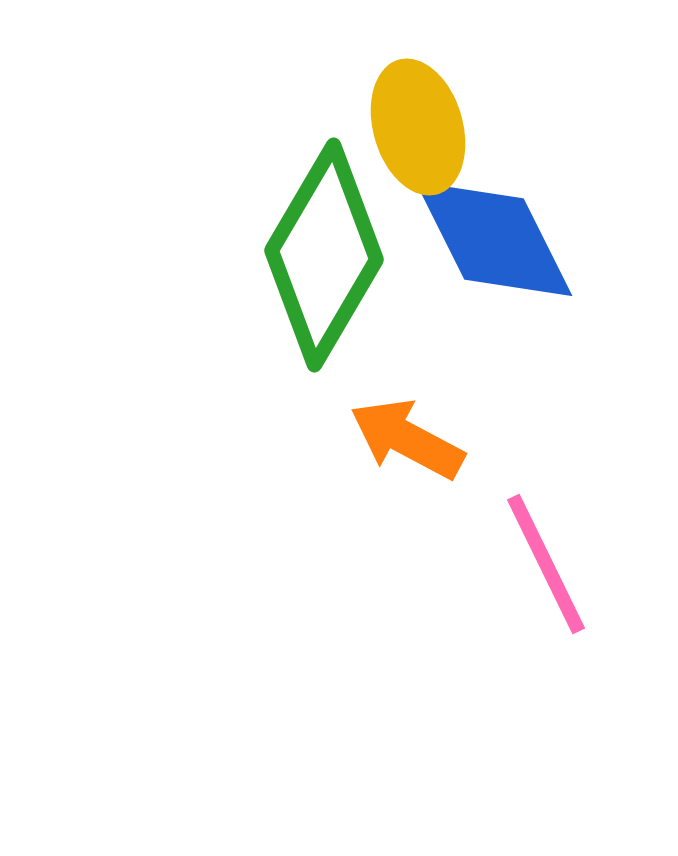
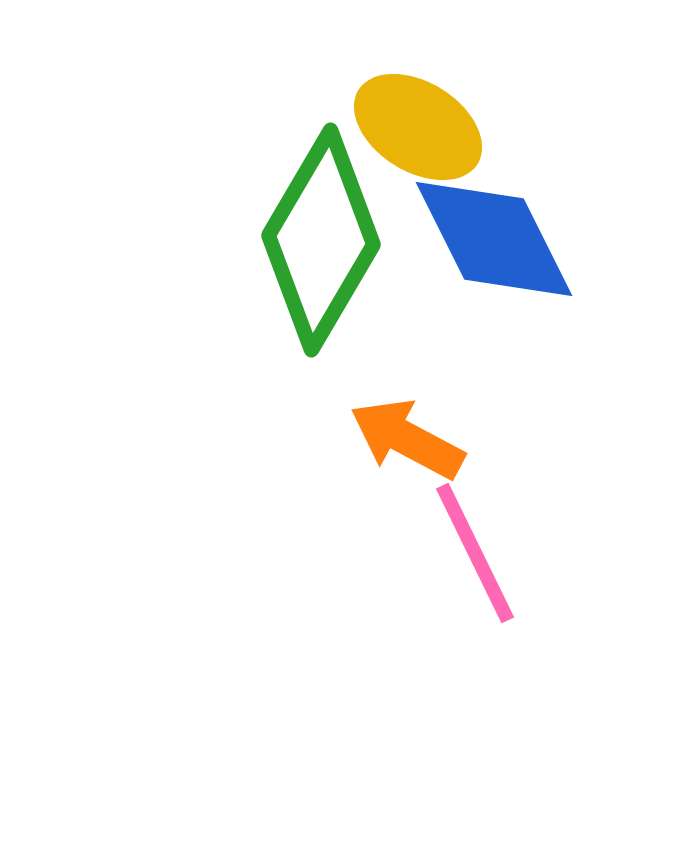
yellow ellipse: rotated 42 degrees counterclockwise
green diamond: moved 3 px left, 15 px up
pink line: moved 71 px left, 11 px up
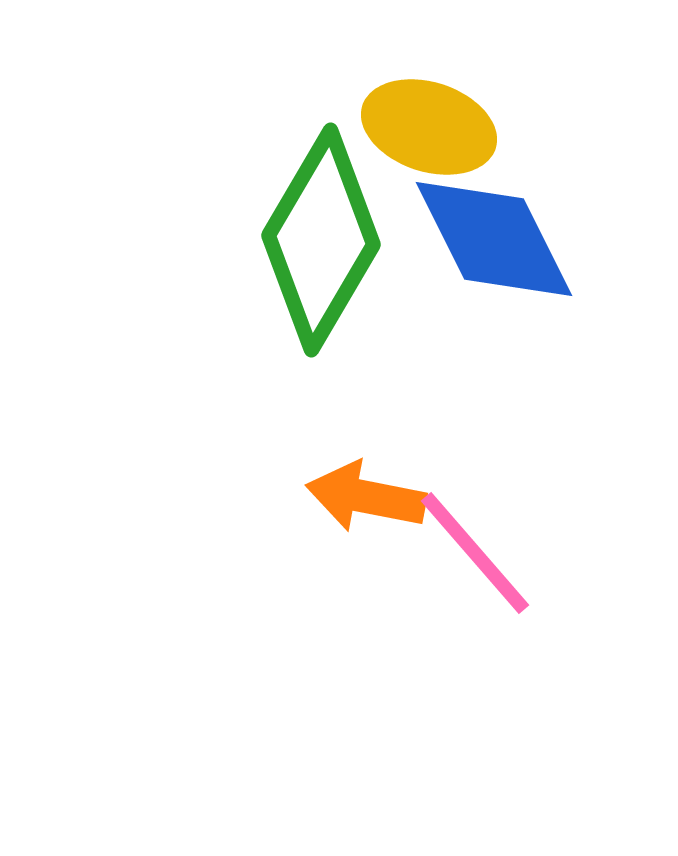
yellow ellipse: moved 11 px right; rotated 14 degrees counterclockwise
orange arrow: moved 41 px left, 58 px down; rotated 17 degrees counterclockwise
pink line: rotated 15 degrees counterclockwise
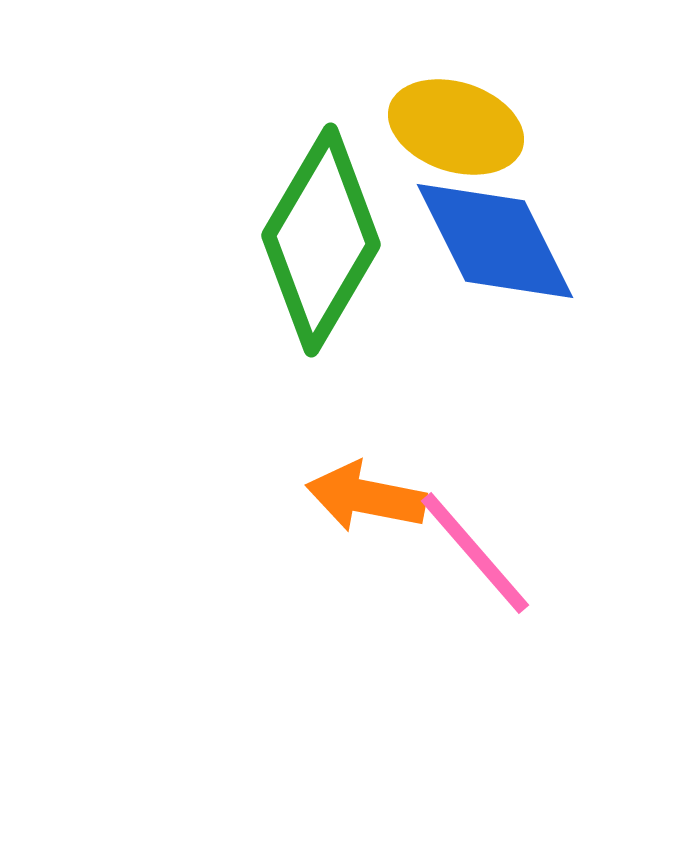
yellow ellipse: moved 27 px right
blue diamond: moved 1 px right, 2 px down
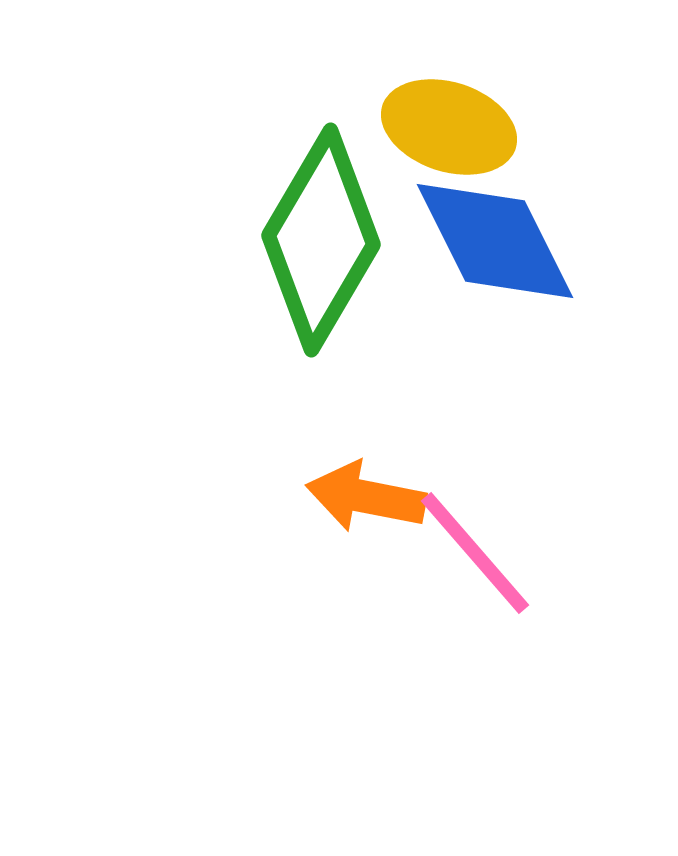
yellow ellipse: moved 7 px left
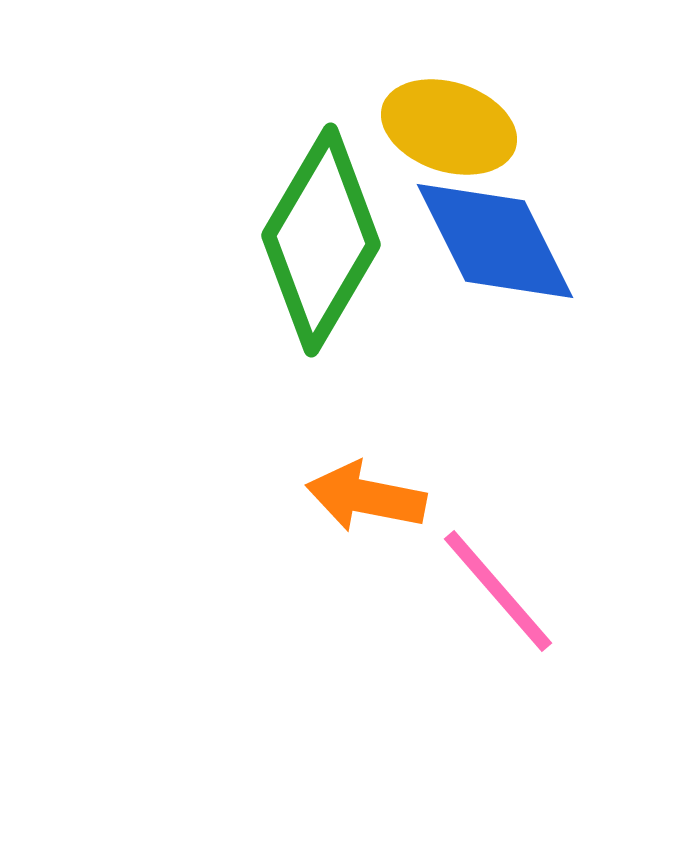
pink line: moved 23 px right, 38 px down
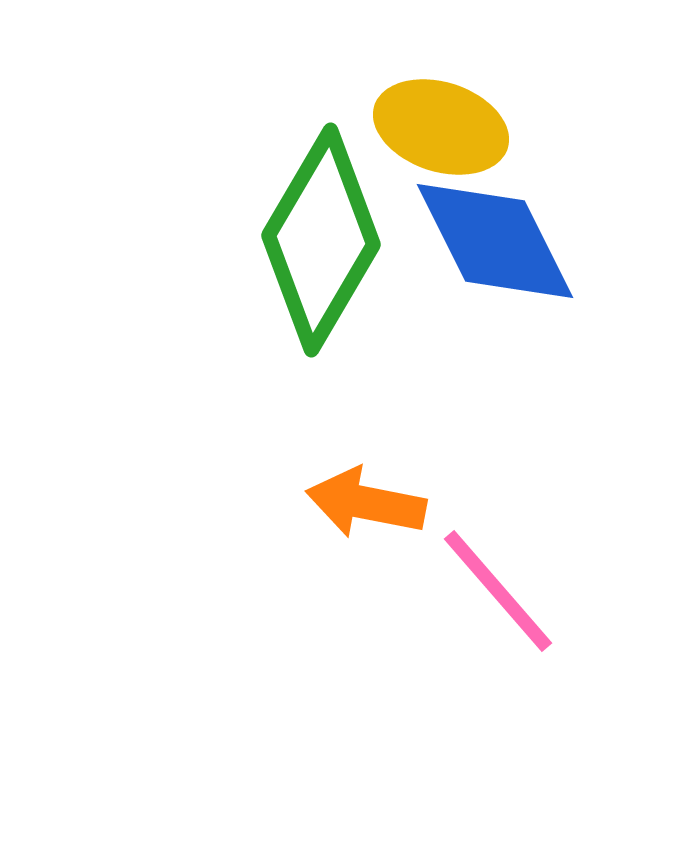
yellow ellipse: moved 8 px left
orange arrow: moved 6 px down
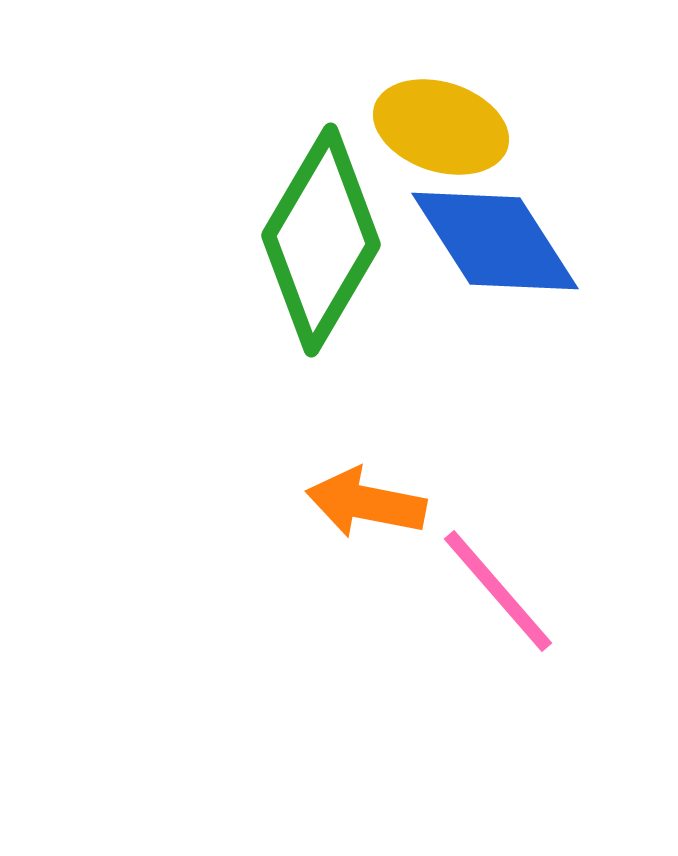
blue diamond: rotated 6 degrees counterclockwise
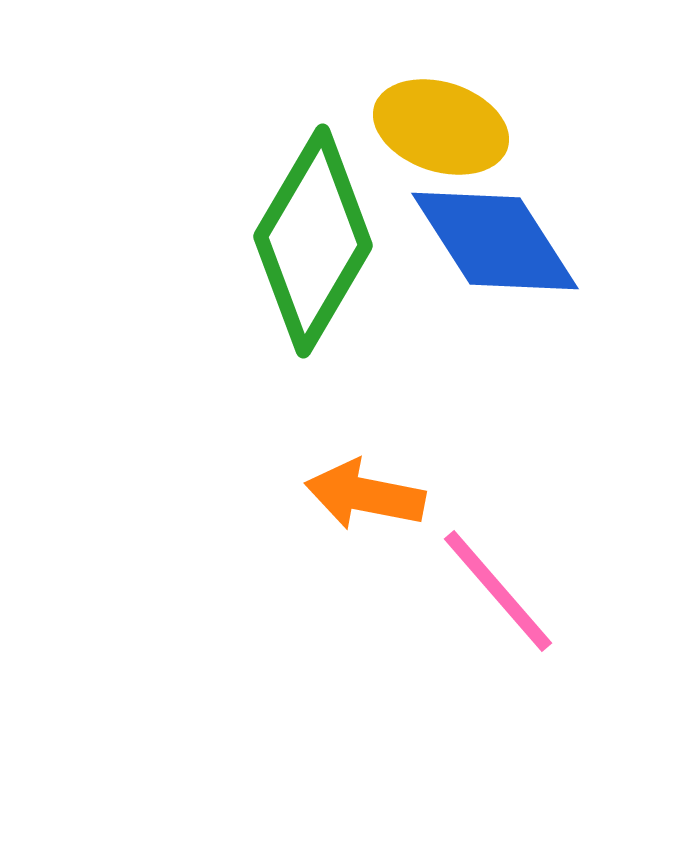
green diamond: moved 8 px left, 1 px down
orange arrow: moved 1 px left, 8 px up
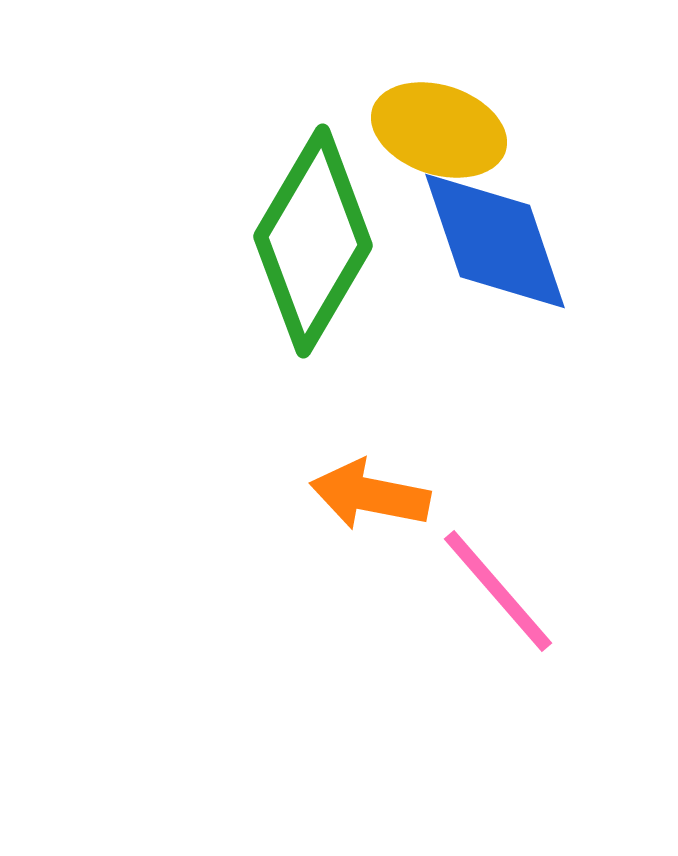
yellow ellipse: moved 2 px left, 3 px down
blue diamond: rotated 14 degrees clockwise
orange arrow: moved 5 px right
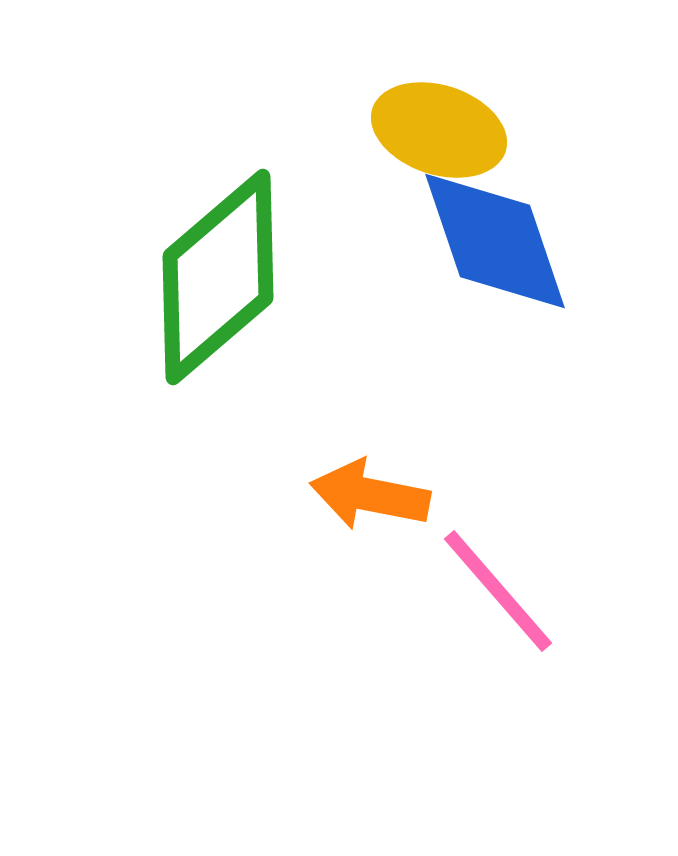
green diamond: moved 95 px left, 36 px down; rotated 19 degrees clockwise
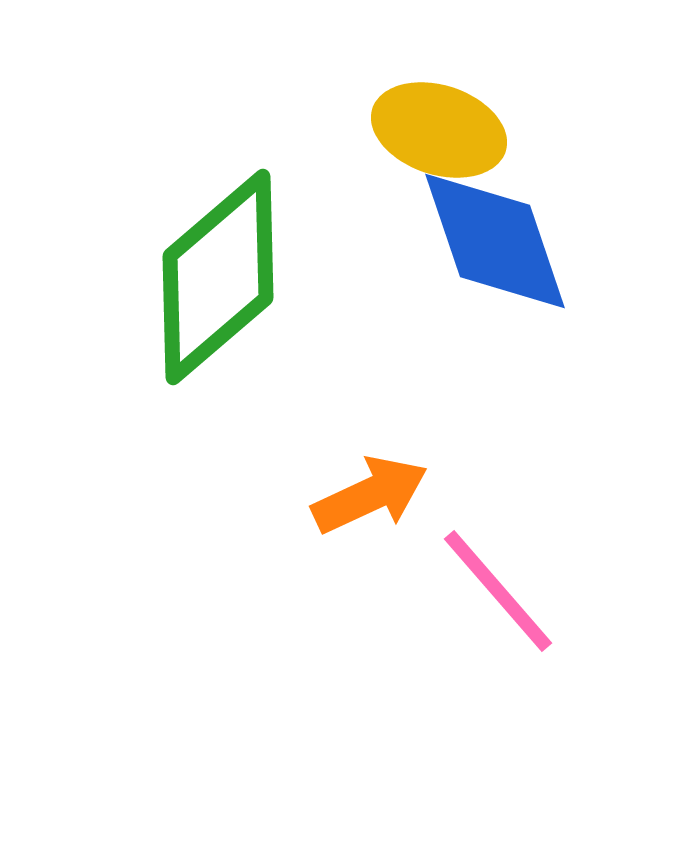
orange arrow: rotated 144 degrees clockwise
